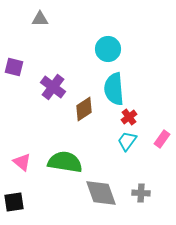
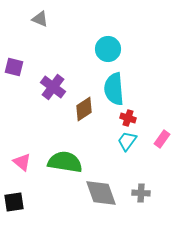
gray triangle: rotated 24 degrees clockwise
red cross: moved 1 px left, 1 px down; rotated 35 degrees counterclockwise
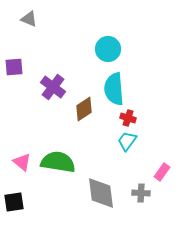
gray triangle: moved 11 px left
purple square: rotated 18 degrees counterclockwise
pink rectangle: moved 33 px down
green semicircle: moved 7 px left
gray diamond: rotated 12 degrees clockwise
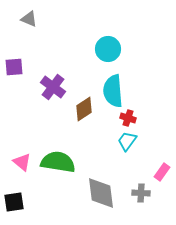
cyan semicircle: moved 1 px left, 2 px down
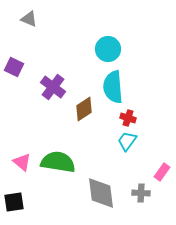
purple square: rotated 30 degrees clockwise
cyan semicircle: moved 4 px up
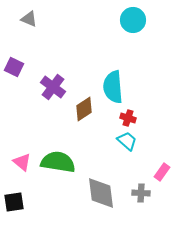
cyan circle: moved 25 px right, 29 px up
cyan trapezoid: rotated 95 degrees clockwise
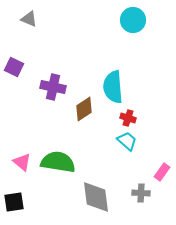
purple cross: rotated 25 degrees counterclockwise
gray diamond: moved 5 px left, 4 px down
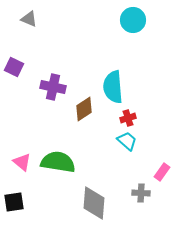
red cross: rotated 35 degrees counterclockwise
gray diamond: moved 2 px left, 6 px down; rotated 12 degrees clockwise
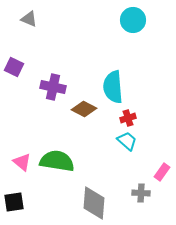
brown diamond: rotated 60 degrees clockwise
green semicircle: moved 1 px left, 1 px up
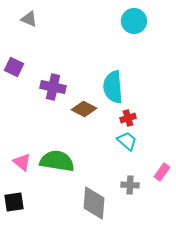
cyan circle: moved 1 px right, 1 px down
gray cross: moved 11 px left, 8 px up
